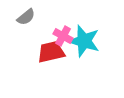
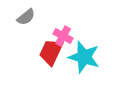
cyan star: moved 16 px down
red trapezoid: rotated 52 degrees counterclockwise
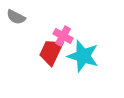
gray semicircle: moved 10 px left; rotated 66 degrees clockwise
cyan star: moved 1 px left, 1 px up
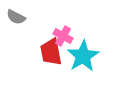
red trapezoid: rotated 36 degrees counterclockwise
cyan star: rotated 24 degrees clockwise
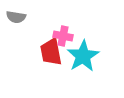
gray semicircle: rotated 18 degrees counterclockwise
pink cross: rotated 18 degrees counterclockwise
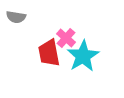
pink cross: moved 3 px right, 2 px down; rotated 30 degrees clockwise
red trapezoid: moved 2 px left, 1 px down
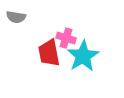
pink cross: rotated 24 degrees counterclockwise
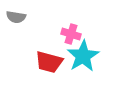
pink cross: moved 5 px right, 4 px up
red trapezoid: moved 9 px down; rotated 64 degrees counterclockwise
